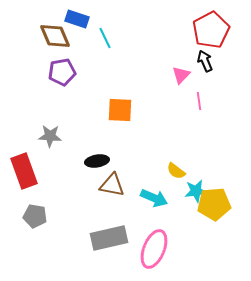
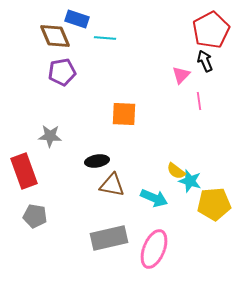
cyan line: rotated 60 degrees counterclockwise
orange square: moved 4 px right, 4 px down
cyan star: moved 6 px left, 10 px up; rotated 25 degrees clockwise
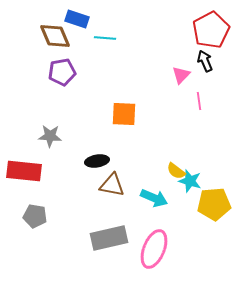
red rectangle: rotated 64 degrees counterclockwise
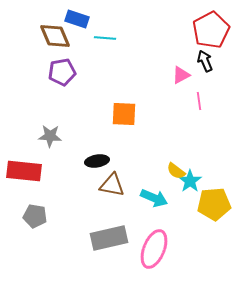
pink triangle: rotated 18 degrees clockwise
cyan star: rotated 20 degrees clockwise
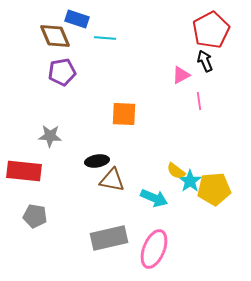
brown triangle: moved 5 px up
yellow pentagon: moved 15 px up
